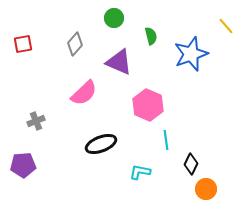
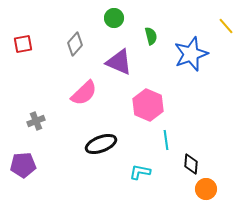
black diamond: rotated 20 degrees counterclockwise
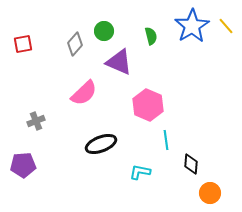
green circle: moved 10 px left, 13 px down
blue star: moved 1 px right, 28 px up; rotated 12 degrees counterclockwise
orange circle: moved 4 px right, 4 px down
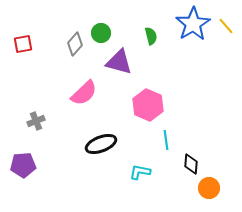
blue star: moved 1 px right, 2 px up
green circle: moved 3 px left, 2 px down
purple triangle: rotated 8 degrees counterclockwise
orange circle: moved 1 px left, 5 px up
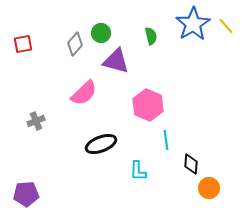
purple triangle: moved 3 px left, 1 px up
purple pentagon: moved 3 px right, 29 px down
cyan L-shape: moved 2 px left, 1 px up; rotated 100 degrees counterclockwise
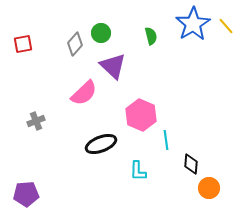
purple triangle: moved 3 px left, 5 px down; rotated 28 degrees clockwise
pink hexagon: moved 7 px left, 10 px down
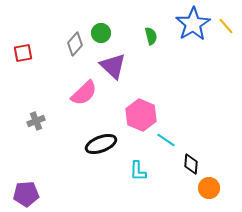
red square: moved 9 px down
cyan line: rotated 48 degrees counterclockwise
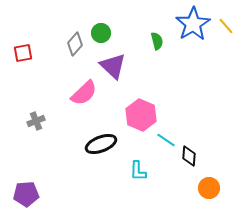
green semicircle: moved 6 px right, 5 px down
black diamond: moved 2 px left, 8 px up
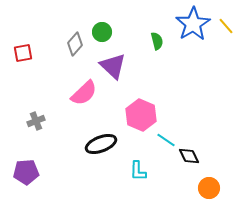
green circle: moved 1 px right, 1 px up
black diamond: rotated 30 degrees counterclockwise
purple pentagon: moved 22 px up
